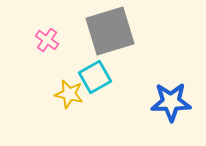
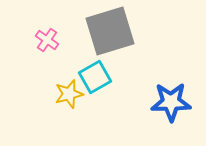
yellow star: rotated 28 degrees counterclockwise
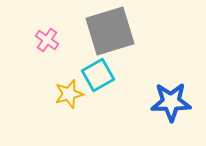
cyan square: moved 3 px right, 2 px up
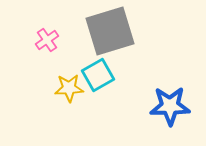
pink cross: rotated 20 degrees clockwise
yellow star: moved 6 px up; rotated 12 degrees clockwise
blue star: moved 1 px left, 4 px down
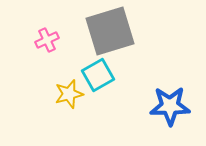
pink cross: rotated 10 degrees clockwise
yellow star: moved 6 px down; rotated 12 degrees counterclockwise
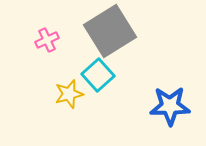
gray square: rotated 15 degrees counterclockwise
cyan square: rotated 12 degrees counterclockwise
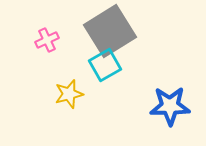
cyan square: moved 7 px right, 10 px up; rotated 12 degrees clockwise
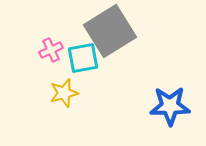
pink cross: moved 4 px right, 10 px down
cyan square: moved 22 px left, 7 px up; rotated 20 degrees clockwise
yellow star: moved 5 px left, 1 px up
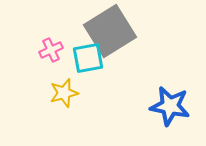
cyan square: moved 5 px right
blue star: rotated 12 degrees clockwise
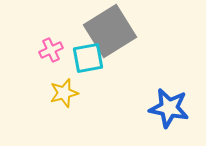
blue star: moved 1 px left, 2 px down
